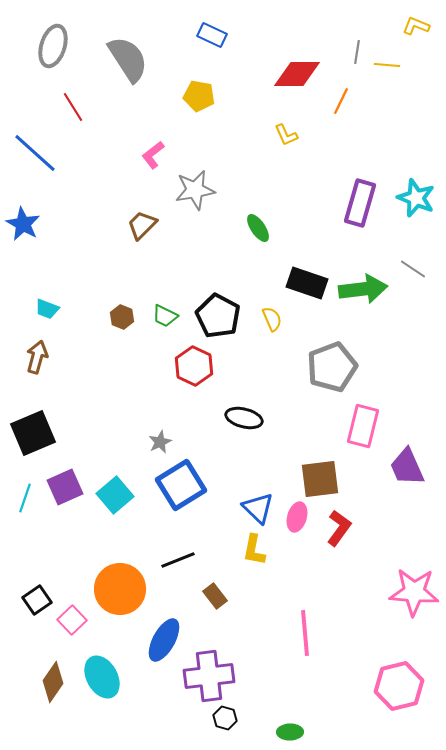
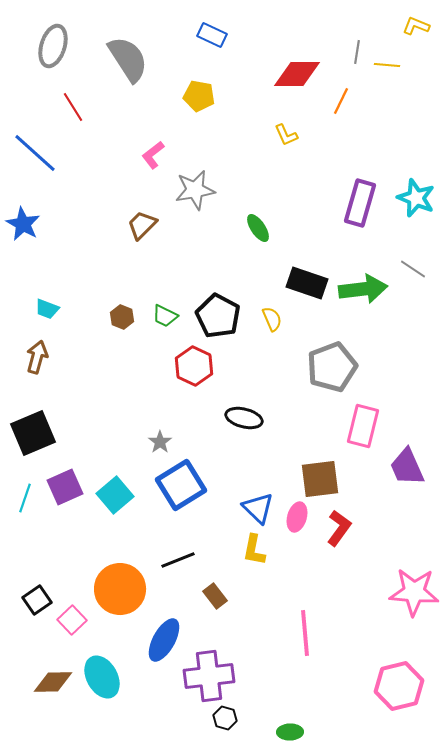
gray star at (160, 442): rotated 10 degrees counterclockwise
brown diamond at (53, 682): rotated 54 degrees clockwise
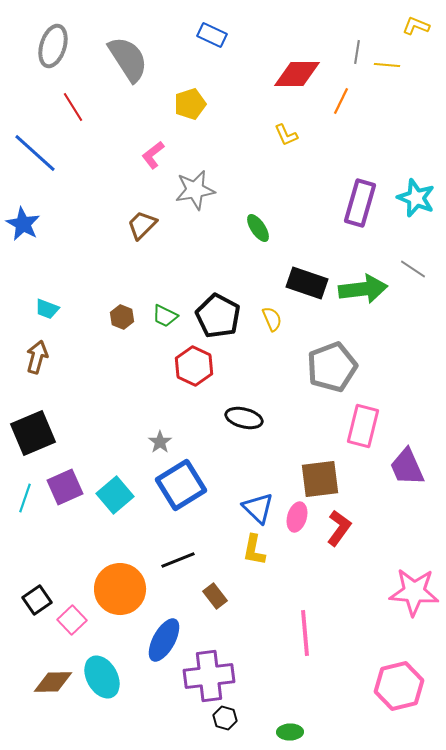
yellow pentagon at (199, 96): moved 9 px left, 8 px down; rotated 28 degrees counterclockwise
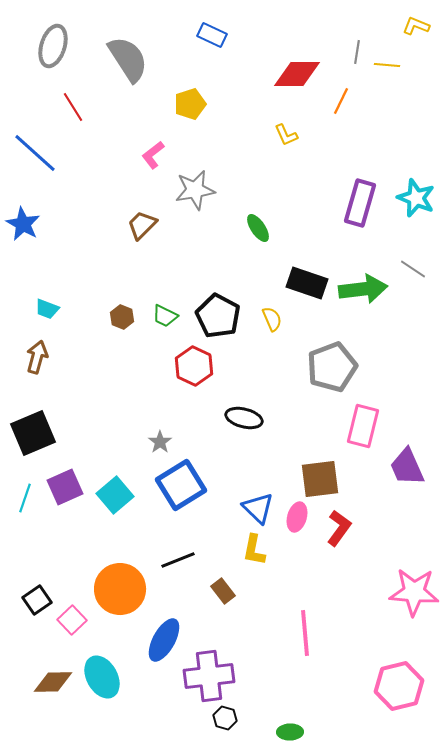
brown rectangle at (215, 596): moved 8 px right, 5 px up
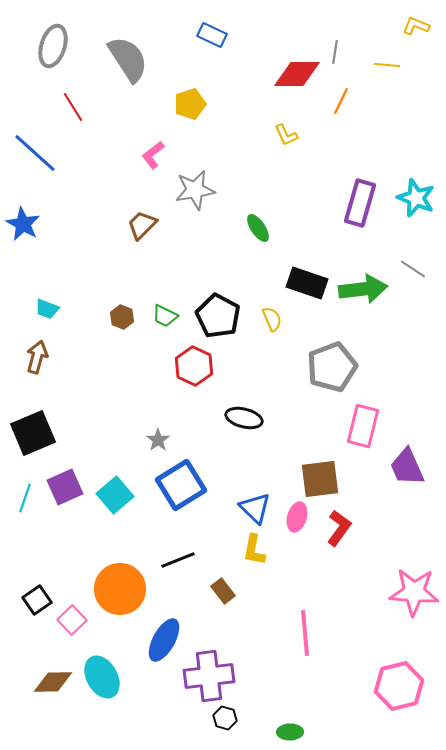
gray line at (357, 52): moved 22 px left
gray star at (160, 442): moved 2 px left, 2 px up
blue triangle at (258, 508): moved 3 px left
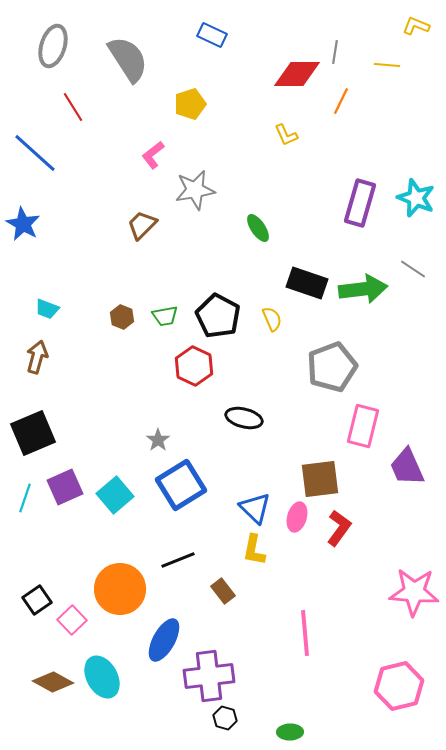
green trapezoid at (165, 316): rotated 36 degrees counterclockwise
brown diamond at (53, 682): rotated 30 degrees clockwise
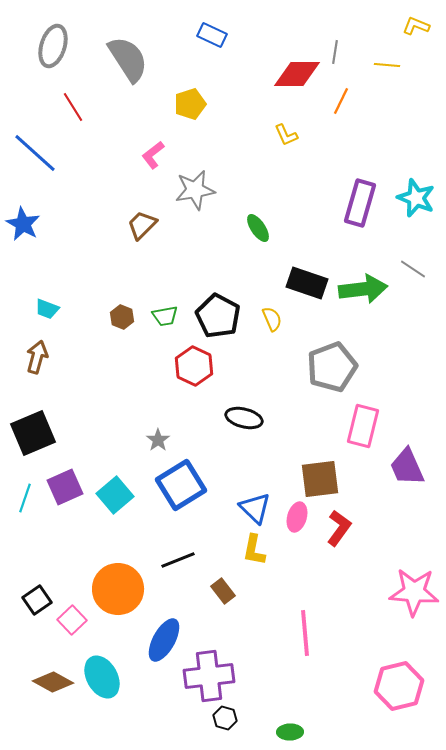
orange circle at (120, 589): moved 2 px left
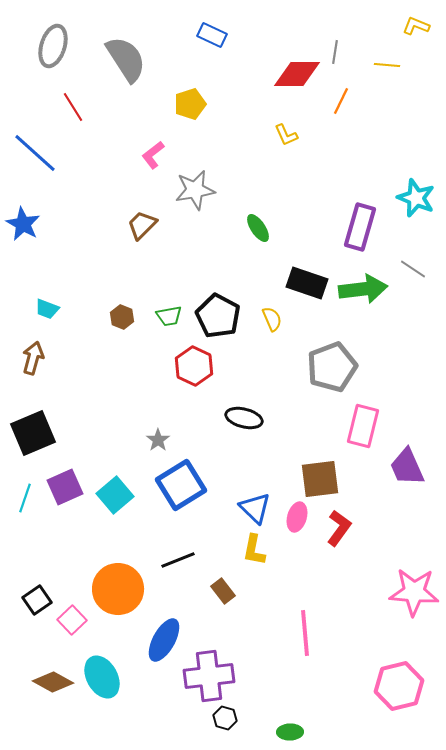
gray semicircle at (128, 59): moved 2 px left
purple rectangle at (360, 203): moved 24 px down
green trapezoid at (165, 316): moved 4 px right
brown arrow at (37, 357): moved 4 px left, 1 px down
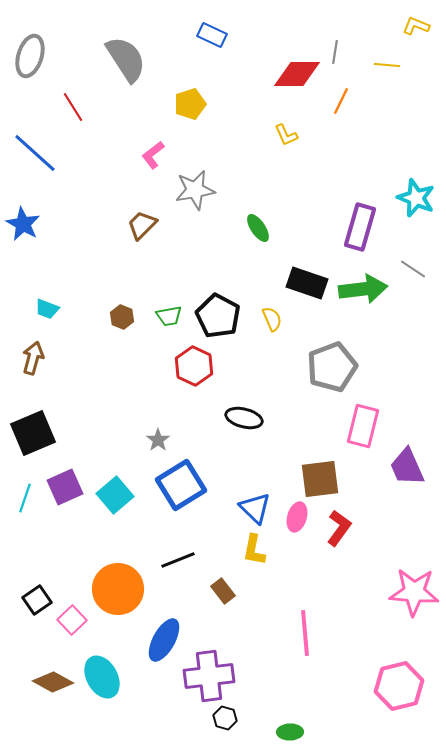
gray ellipse at (53, 46): moved 23 px left, 10 px down
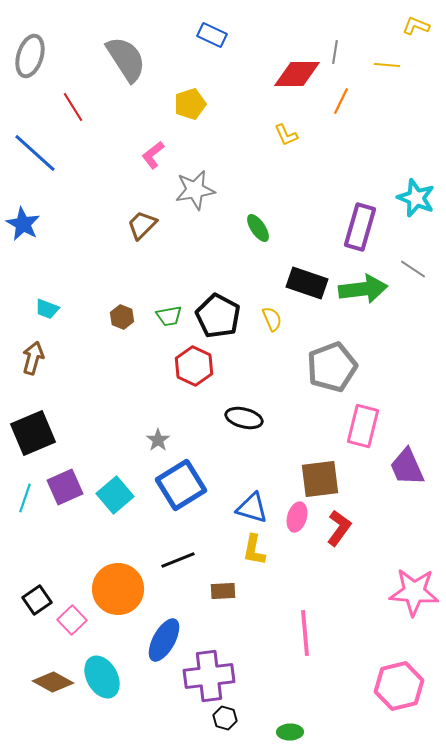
blue triangle at (255, 508): moved 3 px left; rotated 28 degrees counterclockwise
brown rectangle at (223, 591): rotated 55 degrees counterclockwise
